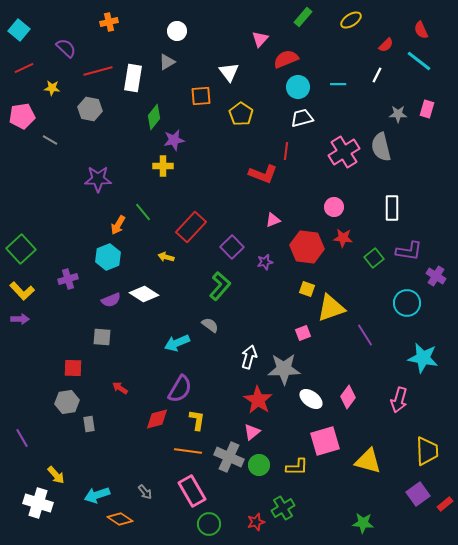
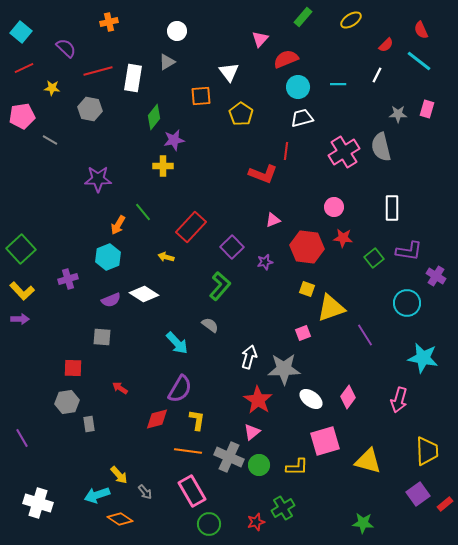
cyan square at (19, 30): moved 2 px right, 2 px down
cyan arrow at (177, 343): rotated 110 degrees counterclockwise
yellow arrow at (56, 475): moved 63 px right
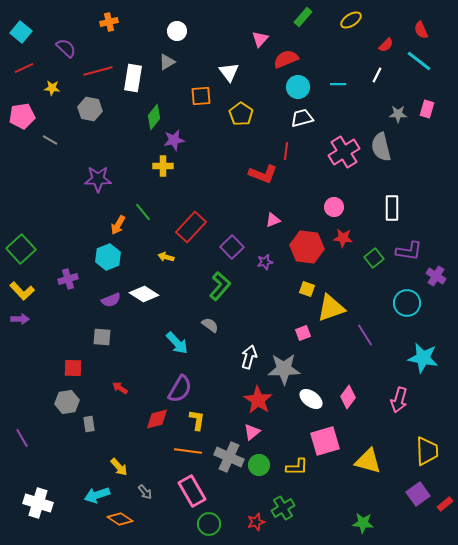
yellow arrow at (119, 475): moved 8 px up
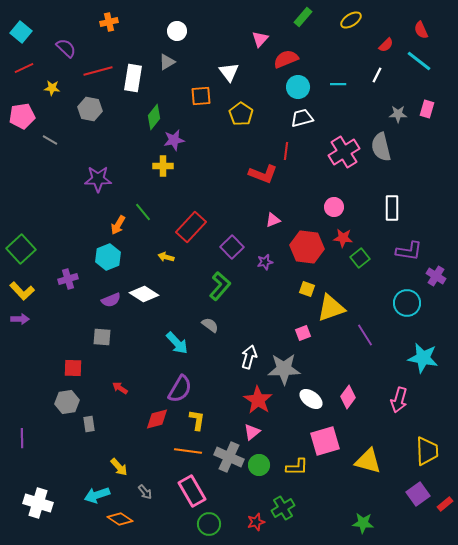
green square at (374, 258): moved 14 px left
purple line at (22, 438): rotated 30 degrees clockwise
